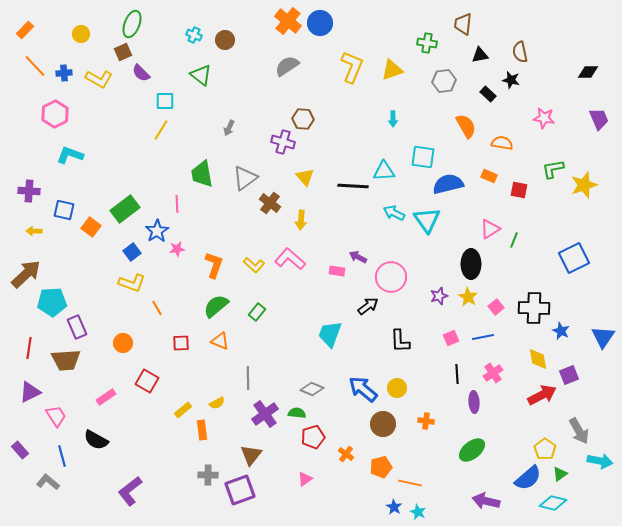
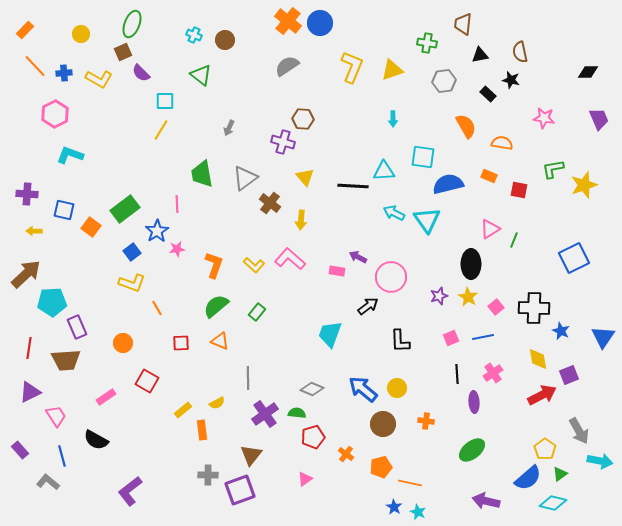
purple cross at (29, 191): moved 2 px left, 3 px down
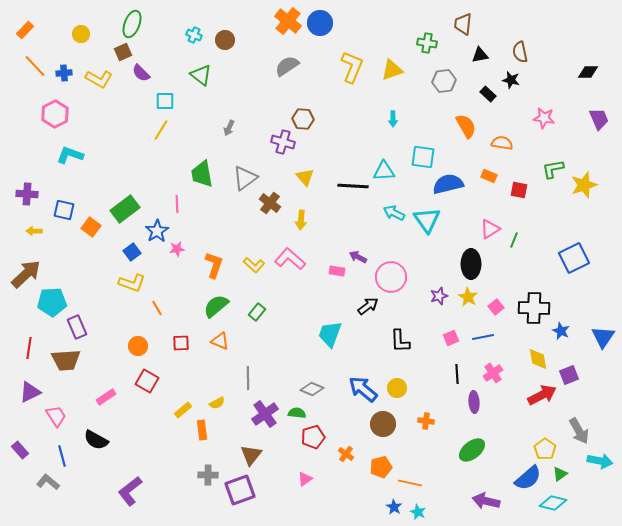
orange circle at (123, 343): moved 15 px right, 3 px down
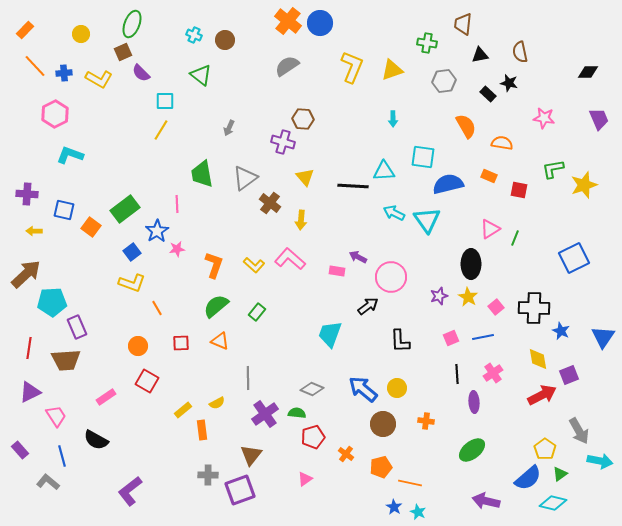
black star at (511, 80): moved 2 px left, 3 px down
green line at (514, 240): moved 1 px right, 2 px up
